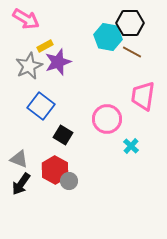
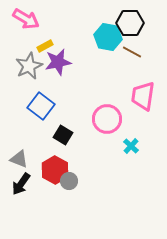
purple star: rotated 8 degrees clockwise
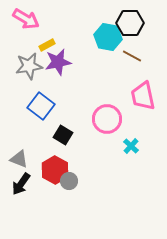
yellow rectangle: moved 2 px right, 1 px up
brown line: moved 4 px down
gray star: rotated 16 degrees clockwise
pink trapezoid: rotated 20 degrees counterclockwise
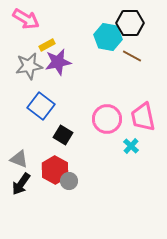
pink trapezoid: moved 21 px down
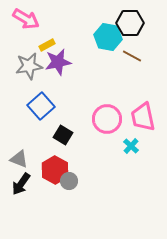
blue square: rotated 12 degrees clockwise
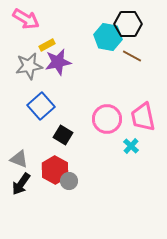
black hexagon: moved 2 px left, 1 px down
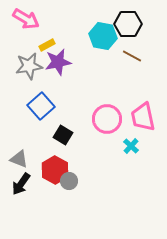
cyan hexagon: moved 5 px left, 1 px up
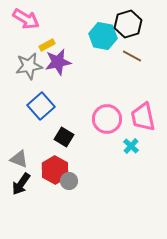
black hexagon: rotated 16 degrees counterclockwise
black square: moved 1 px right, 2 px down
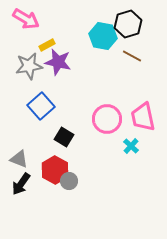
purple star: rotated 24 degrees clockwise
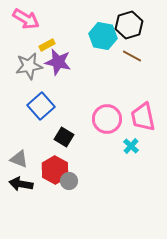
black hexagon: moved 1 px right, 1 px down
black arrow: rotated 65 degrees clockwise
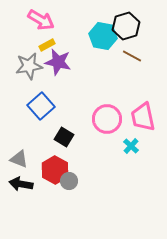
pink arrow: moved 15 px right, 1 px down
black hexagon: moved 3 px left, 1 px down
